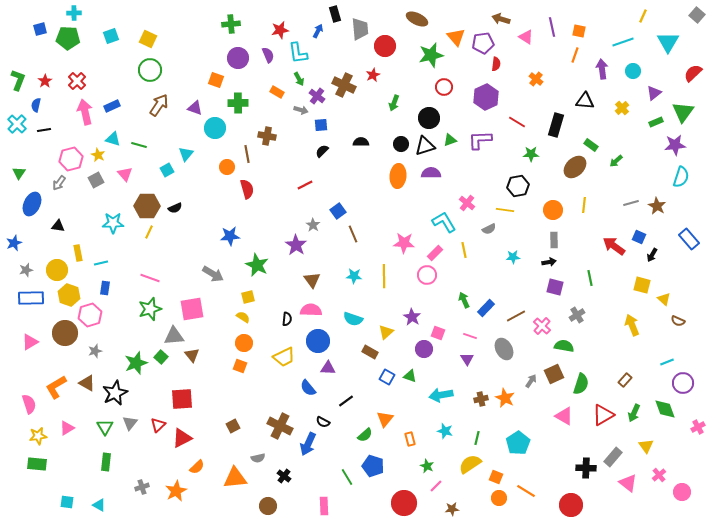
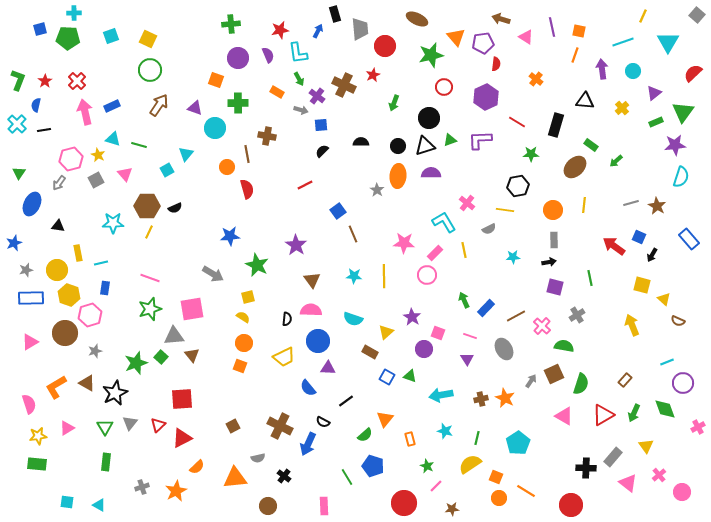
black circle at (401, 144): moved 3 px left, 2 px down
gray star at (313, 225): moved 64 px right, 35 px up
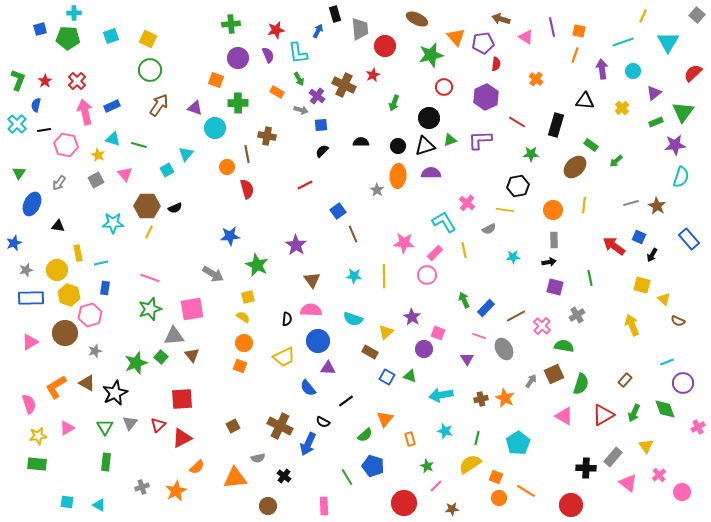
red star at (280, 30): moved 4 px left
pink hexagon at (71, 159): moved 5 px left, 14 px up; rotated 25 degrees clockwise
pink line at (470, 336): moved 9 px right
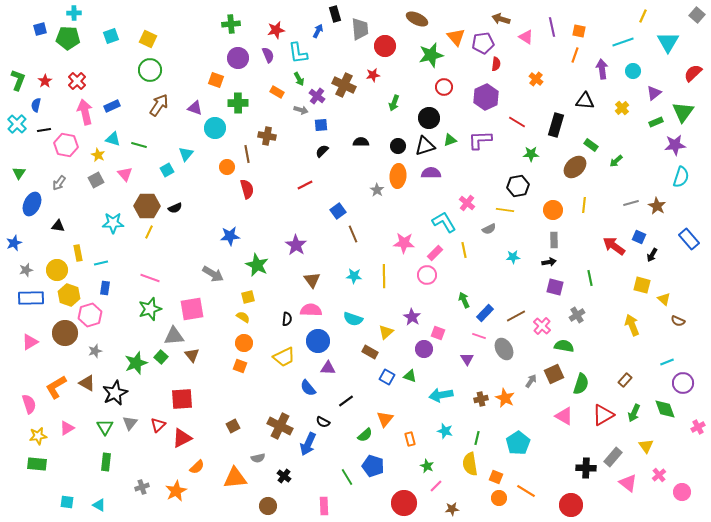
red star at (373, 75): rotated 16 degrees clockwise
blue rectangle at (486, 308): moved 1 px left, 5 px down
yellow semicircle at (470, 464): rotated 65 degrees counterclockwise
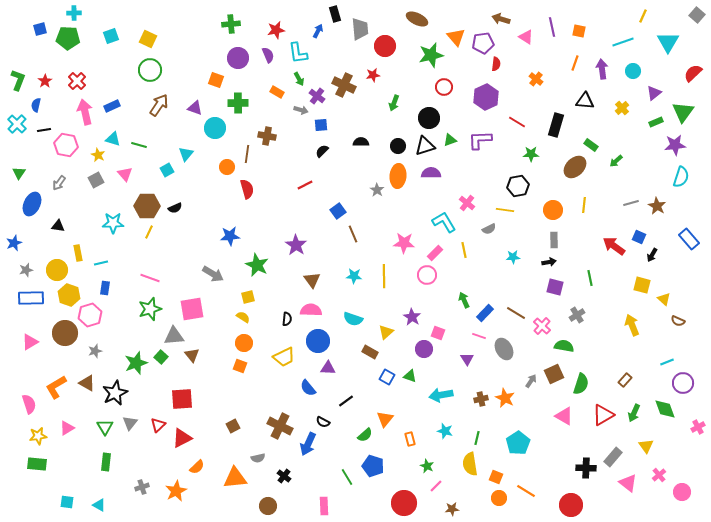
orange line at (575, 55): moved 8 px down
brown line at (247, 154): rotated 18 degrees clockwise
brown line at (516, 316): moved 3 px up; rotated 60 degrees clockwise
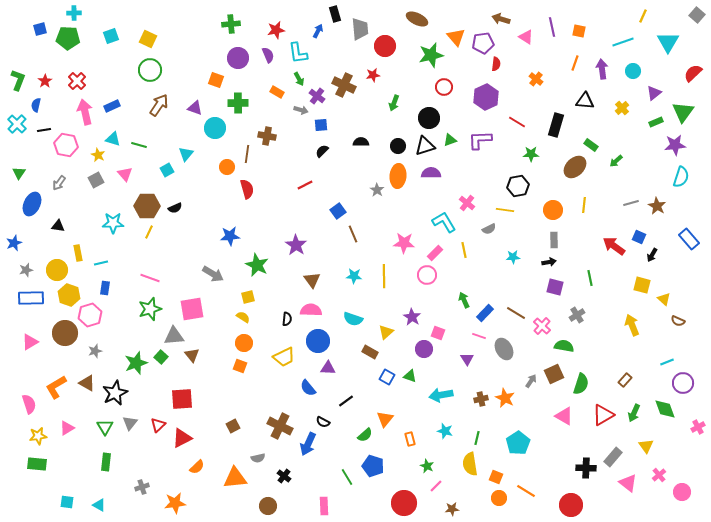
orange star at (176, 491): moved 1 px left, 12 px down; rotated 20 degrees clockwise
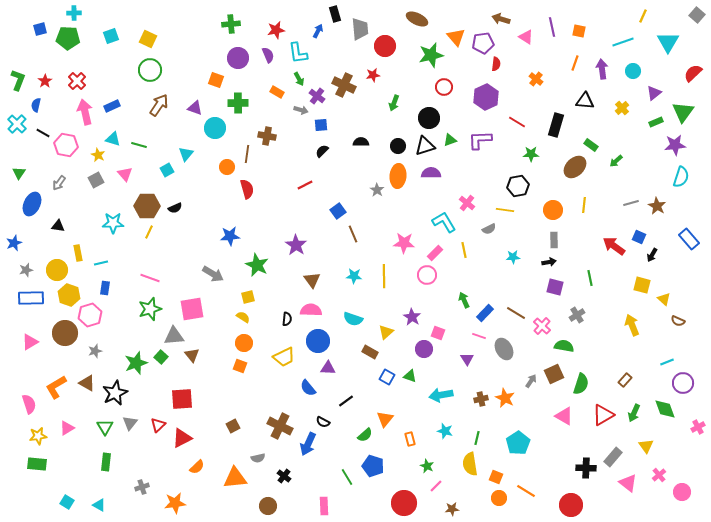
black line at (44, 130): moved 1 px left, 3 px down; rotated 40 degrees clockwise
cyan square at (67, 502): rotated 24 degrees clockwise
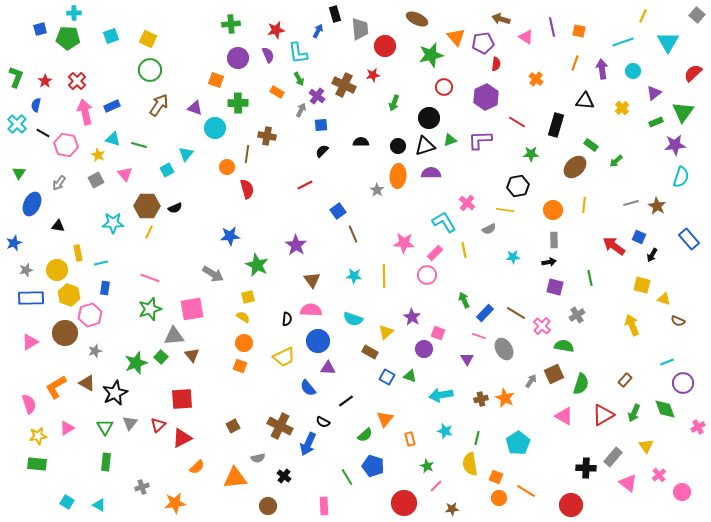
green L-shape at (18, 80): moved 2 px left, 3 px up
gray arrow at (301, 110): rotated 80 degrees counterclockwise
yellow triangle at (664, 299): rotated 24 degrees counterclockwise
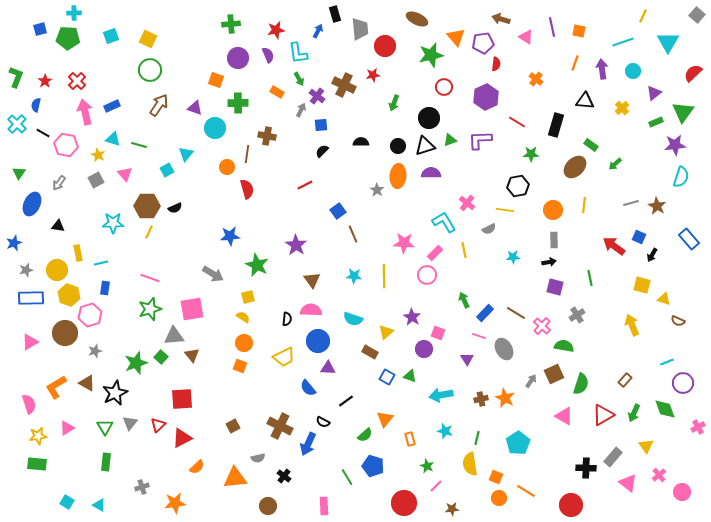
green arrow at (616, 161): moved 1 px left, 3 px down
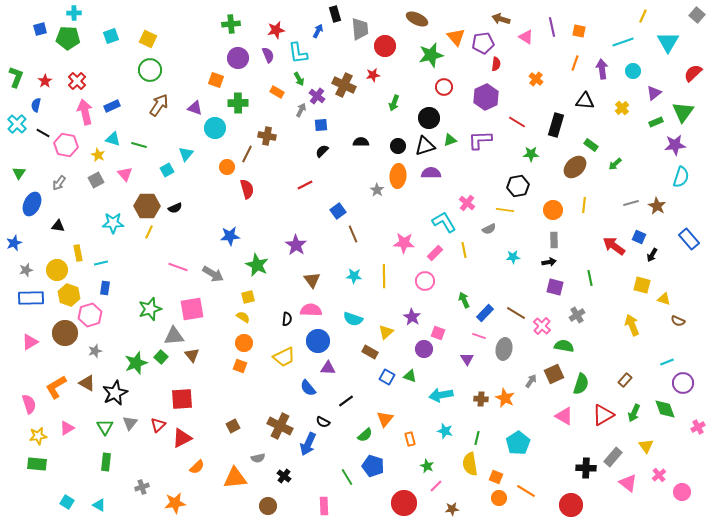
brown line at (247, 154): rotated 18 degrees clockwise
pink circle at (427, 275): moved 2 px left, 6 px down
pink line at (150, 278): moved 28 px right, 11 px up
gray ellipse at (504, 349): rotated 40 degrees clockwise
brown cross at (481, 399): rotated 16 degrees clockwise
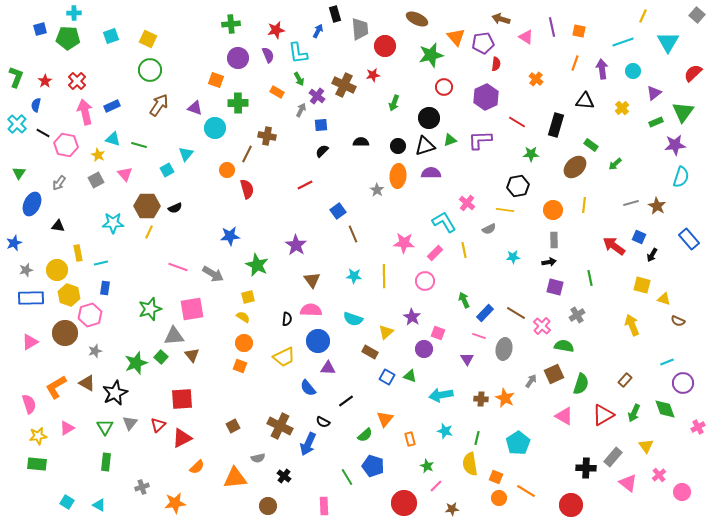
orange circle at (227, 167): moved 3 px down
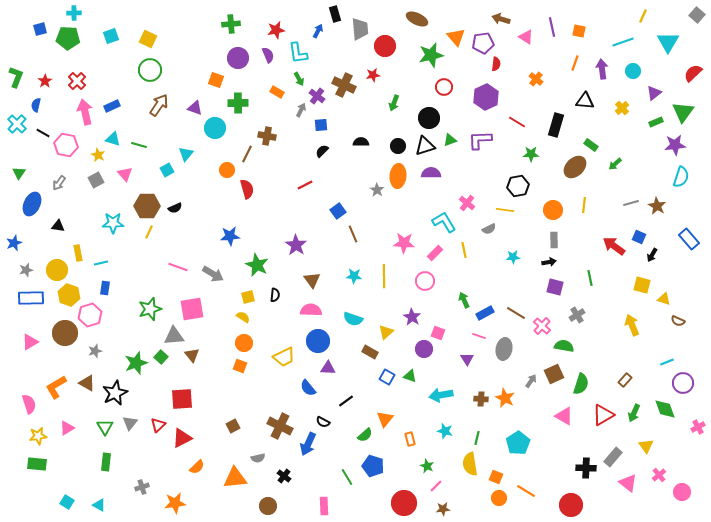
blue rectangle at (485, 313): rotated 18 degrees clockwise
black semicircle at (287, 319): moved 12 px left, 24 px up
brown star at (452, 509): moved 9 px left
